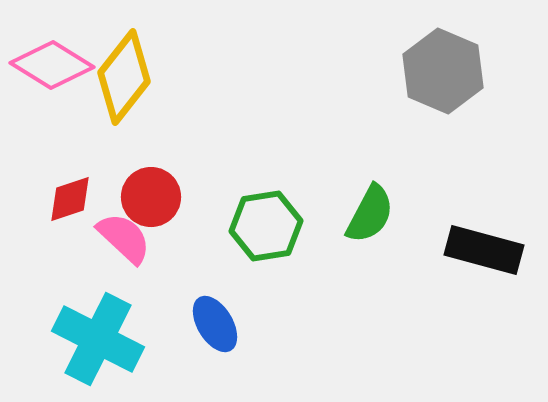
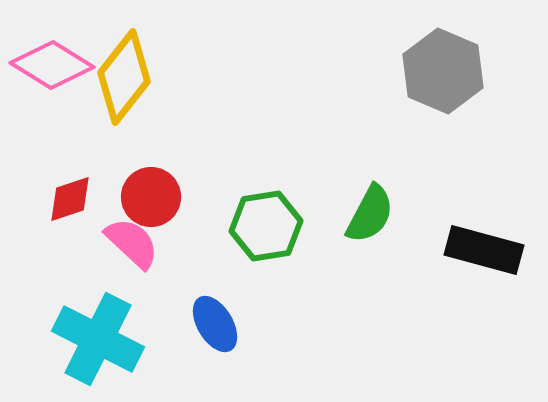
pink semicircle: moved 8 px right, 5 px down
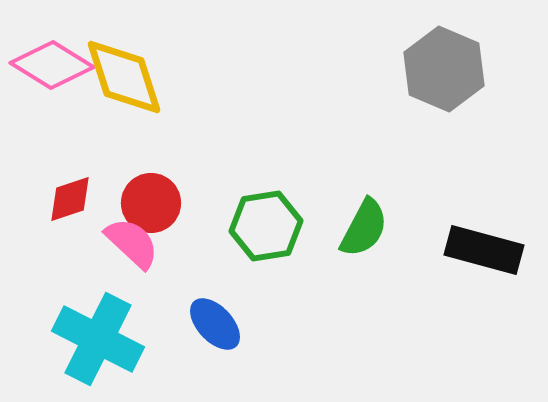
gray hexagon: moved 1 px right, 2 px up
yellow diamond: rotated 56 degrees counterclockwise
red circle: moved 6 px down
green semicircle: moved 6 px left, 14 px down
blue ellipse: rotated 12 degrees counterclockwise
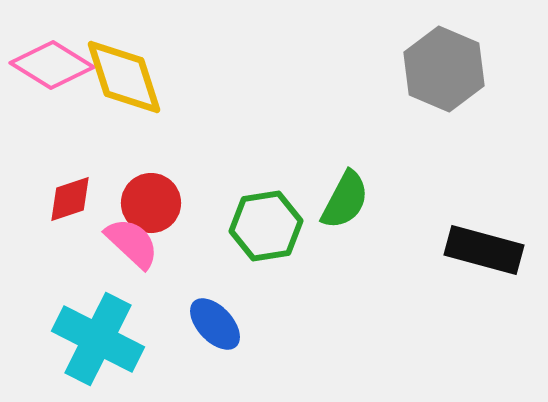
green semicircle: moved 19 px left, 28 px up
